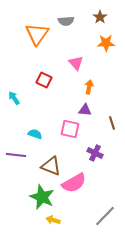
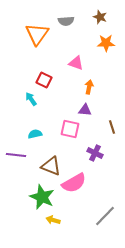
brown star: rotated 16 degrees counterclockwise
pink triangle: rotated 28 degrees counterclockwise
cyan arrow: moved 17 px right, 1 px down
brown line: moved 4 px down
cyan semicircle: rotated 32 degrees counterclockwise
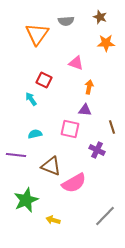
purple cross: moved 2 px right, 3 px up
green star: moved 16 px left, 3 px down; rotated 25 degrees clockwise
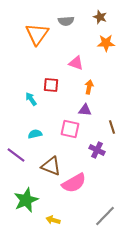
red square: moved 7 px right, 5 px down; rotated 21 degrees counterclockwise
purple line: rotated 30 degrees clockwise
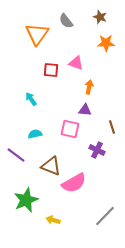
gray semicircle: rotated 56 degrees clockwise
red square: moved 15 px up
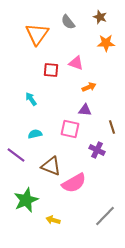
gray semicircle: moved 2 px right, 1 px down
orange arrow: rotated 56 degrees clockwise
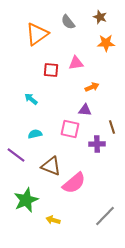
orange triangle: rotated 20 degrees clockwise
pink triangle: rotated 28 degrees counterclockwise
orange arrow: moved 3 px right
cyan arrow: rotated 16 degrees counterclockwise
purple cross: moved 6 px up; rotated 28 degrees counterclockwise
pink semicircle: rotated 10 degrees counterclockwise
